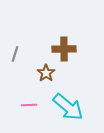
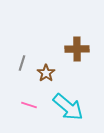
brown cross: moved 13 px right
gray line: moved 7 px right, 9 px down
pink line: rotated 21 degrees clockwise
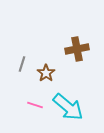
brown cross: rotated 10 degrees counterclockwise
gray line: moved 1 px down
pink line: moved 6 px right
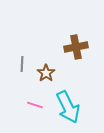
brown cross: moved 1 px left, 2 px up
gray line: rotated 14 degrees counterclockwise
cyan arrow: rotated 24 degrees clockwise
